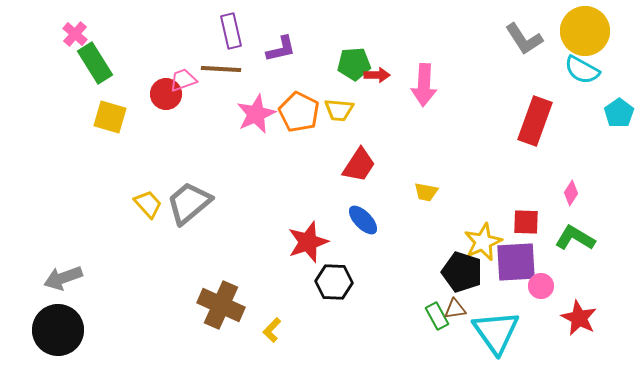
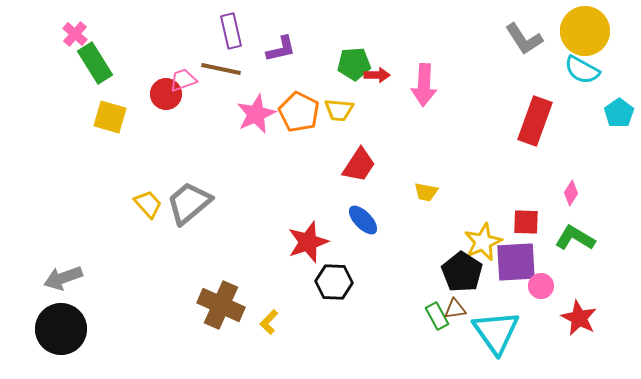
brown line at (221, 69): rotated 9 degrees clockwise
black pentagon at (462, 272): rotated 15 degrees clockwise
black circle at (58, 330): moved 3 px right, 1 px up
yellow L-shape at (272, 330): moved 3 px left, 8 px up
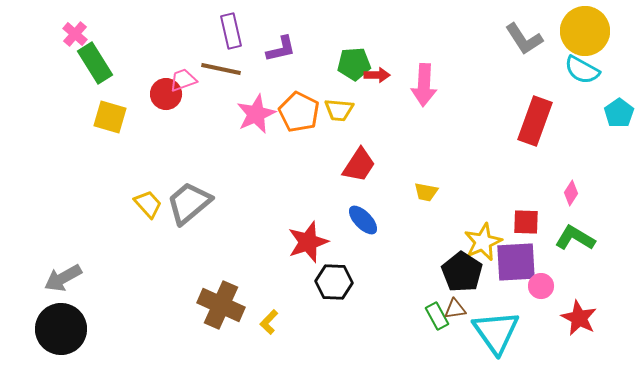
gray arrow at (63, 278): rotated 9 degrees counterclockwise
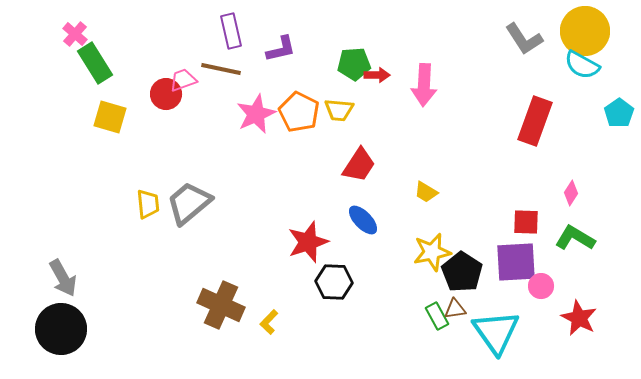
cyan semicircle at (582, 70): moved 5 px up
yellow trapezoid at (426, 192): rotated 20 degrees clockwise
yellow trapezoid at (148, 204): rotated 36 degrees clockwise
yellow star at (483, 242): moved 51 px left, 10 px down; rotated 12 degrees clockwise
gray arrow at (63, 278): rotated 90 degrees counterclockwise
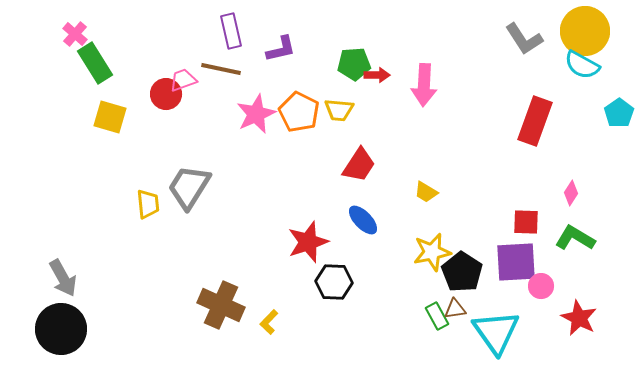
gray trapezoid at (189, 203): moved 16 px up; rotated 18 degrees counterclockwise
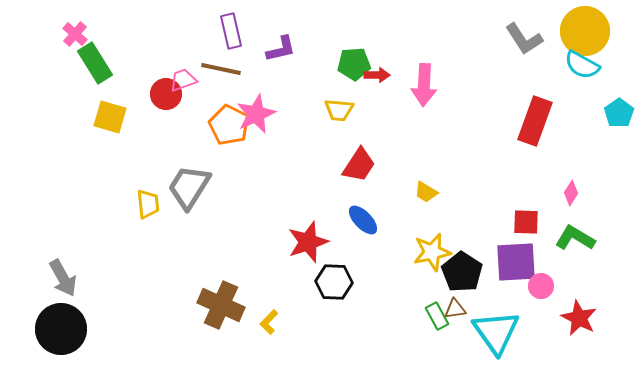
orange pentagon at (299, 112): moved 70 px left, 13 px down
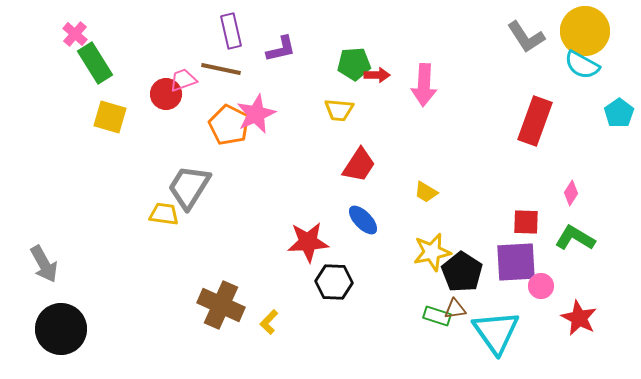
gray L-shape at (524, 39): moved 2 px right, 2 px up
yellow trapezoid at (148, 204): moved 16 px right, 10 px down; rotated 76 degrees counterclockwise
red star at (308, 242): rotated 15 degrees clockwise
gray arrow at (63, 278): moved 19 px left, 14 px up
green rectangle at (437, 316): rotated 44 degrees counterclockwise
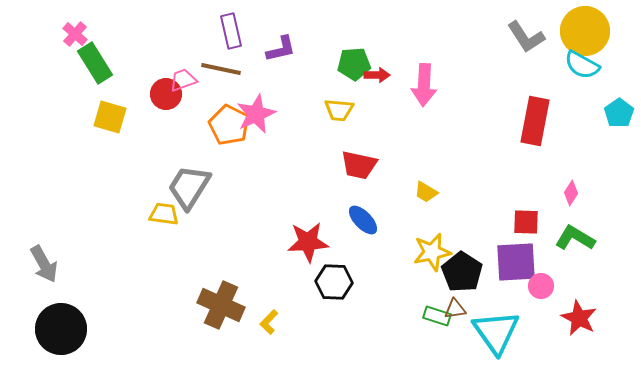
red rectangle at (535, 121): rotated 9 degrees counterclockwise
red trapezoid at (359, 165): rotated 69 degrees clockwise
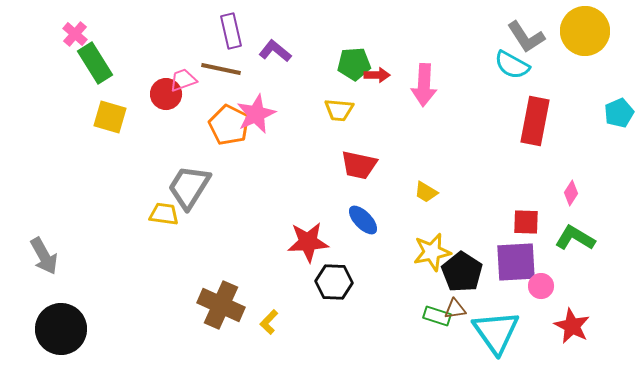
purple L-shape at (281, 49): moved 6 px left, 2 px down; rotated 128 degrees counterclockwise
cyan semicircle at (582, 65): moved 70 px left
cyan pentagon at (619, 113): rotated 12 degrees clockwise
gray arrow at (44, 264): moved 8 px up
red star at (579, 318): moved 7 px left, 8 px down
